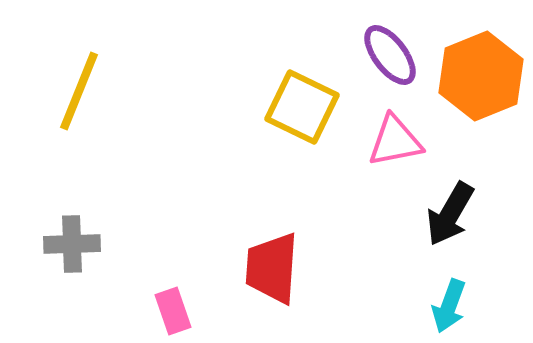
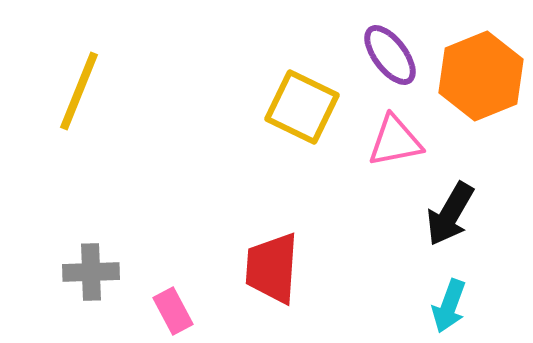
gray cross: moved 19 px right, 28 px down
pink rectangle: rotated 9 degrees counterclockwise
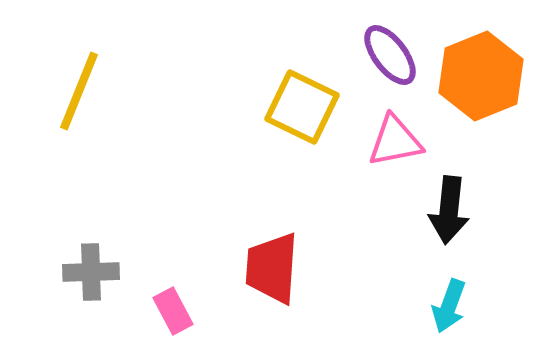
black arrow: moved 1 px left, 4 px up; rotated 24 degrees counterclockwise
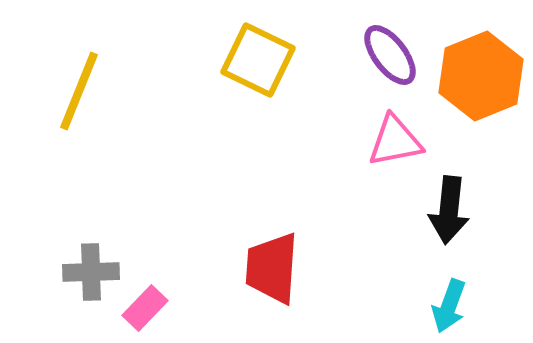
yellow square: moved 44 px left, 47 px up
pink rectangle: moved 28 px left, 3 px up; rotated 72 degrees clockwise
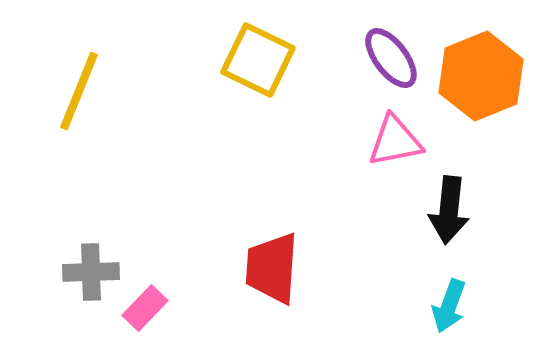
purple ellipse: moved 1 px right, 3 px down
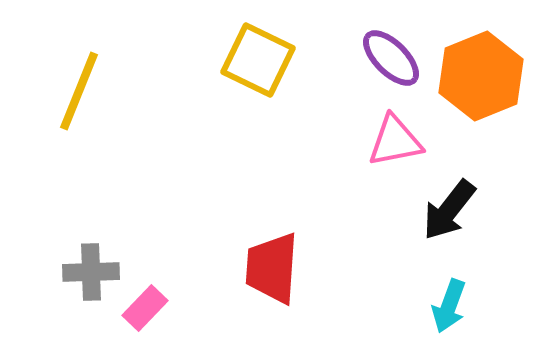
purple ellipse: rotated 8 degrees counterclockwise
black arrow: rotated 32 degrees clockwise
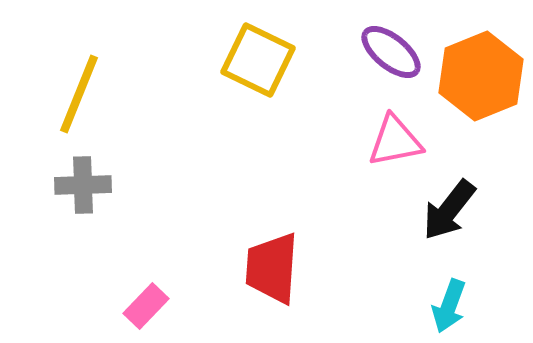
purple ellipse: moved 6 px up; rotated 6 degrees counterclockwise
yellow line: moved 3 px down
gray cross: moved 8 px left, 87 px up
pink rectangle: moved 1 px right, 2 px up
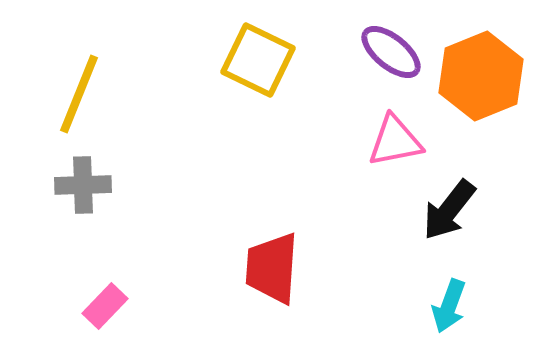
pink rectangle: moved 41 px left
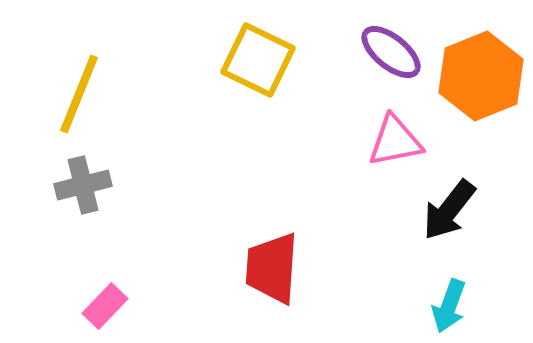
gray cross: rotated 12 degrees counterclockwise
